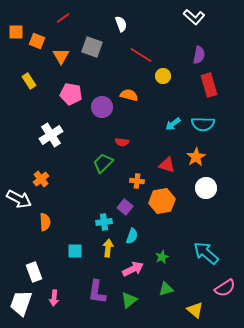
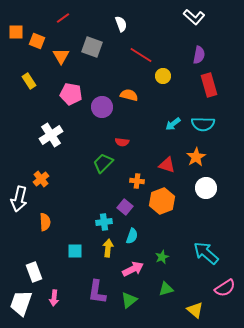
white arrow at (19, 199): rotated 75 degrees clockwise
orange hexagon at (162, 201): rotated 10 degrees counterclockwise
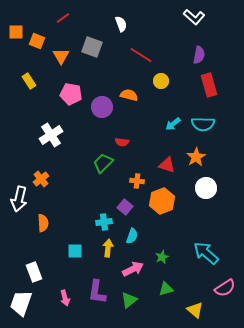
yellow circle at (163, 76): moved 2 px left, 5 px down
orange semicircle at (45, 222): moved 2 px left, 1 px down
pink arrow at (54, 298): moved 11 px right; rotated 21 degrees counterclockwise
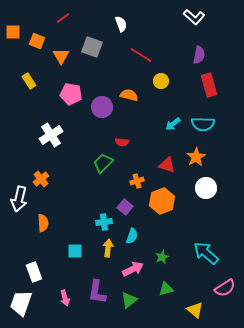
orange square at (16, 32): moved 3 px left
orange cross at (137, 181): rotated 24 degrees counterclockwise
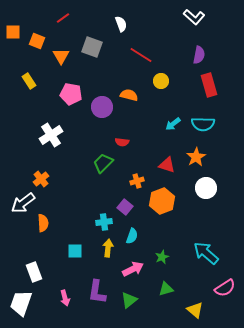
white arrow at (19, 199): moved 4 px right, 4 px down; rotated 40 degrees clockwise
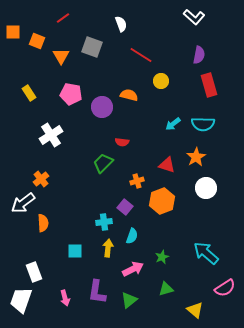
yellow rectangle at (29, 81): moved 12 px down
white trapezoid at (21, 303): moved 3 px up
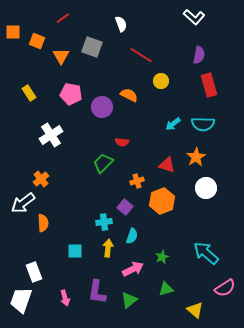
orange semicircle at (129, 95): rotated 12 degrees clockwise
